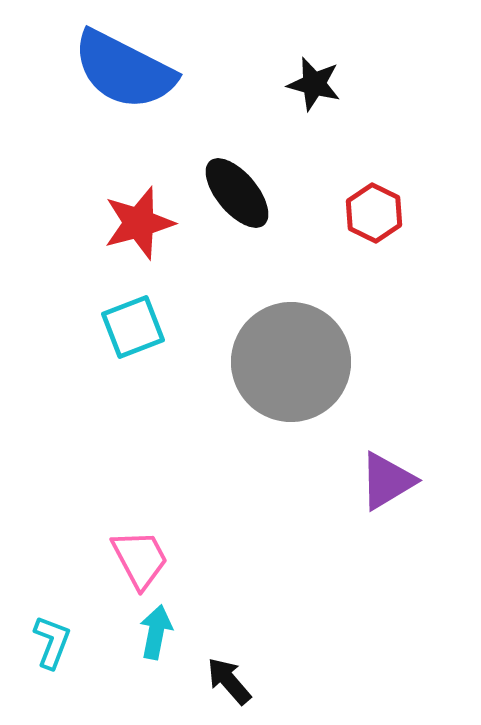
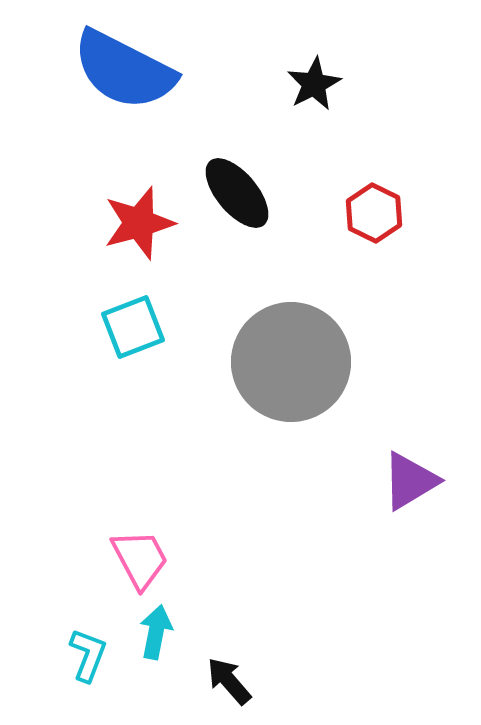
black star: rotated 30 degrees clockwise
purple triangle: moved 23 px right
cyan L-shape: moved 36 px right, 13 px down
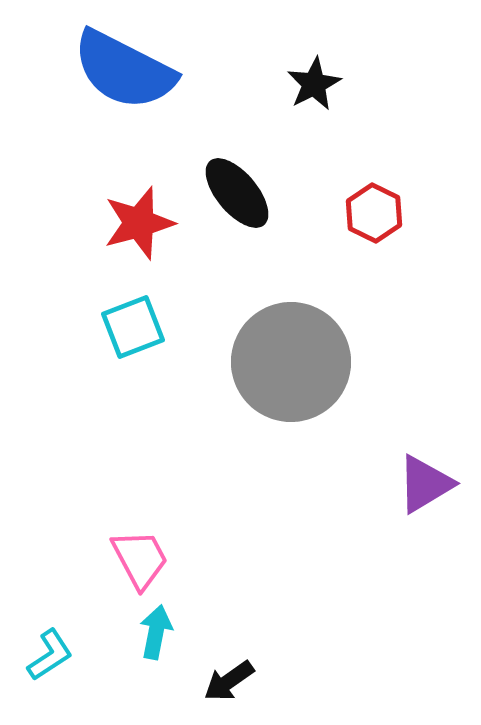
purple triangle: moved 15 px right, 3 px down
cyan L-shape: moved 38 px left; rotated 36 degrees clockwise
black arrow: rotated 84 degrees counterclockwise
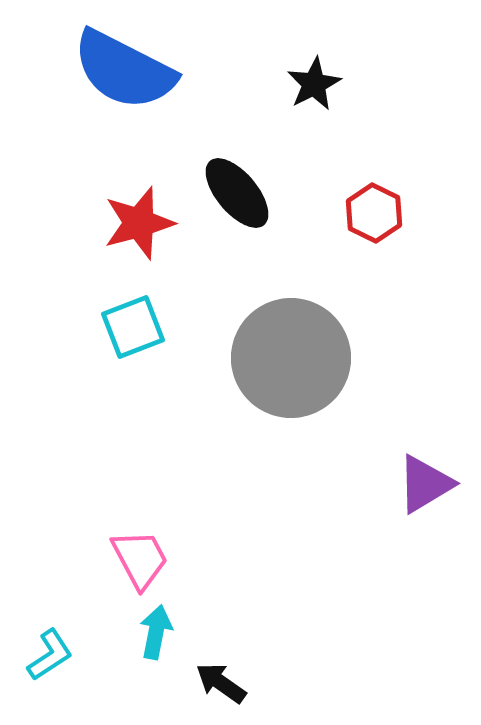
gray circle: moved 4 px up
black arrow: moved 8 px left, 2 px down; rotated 70 degrees clockwise
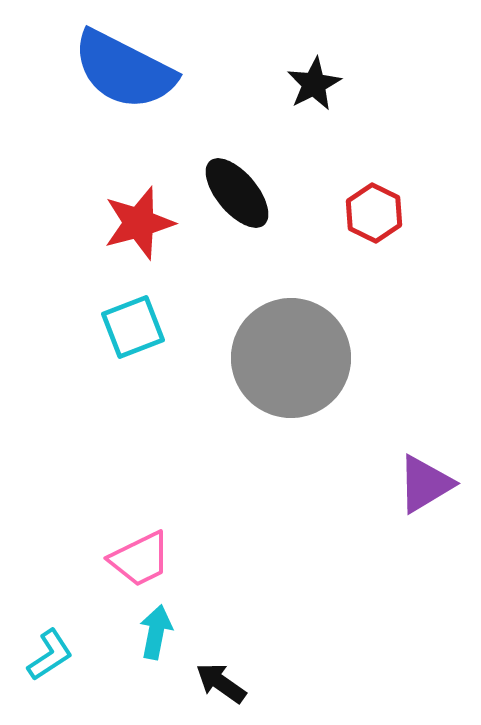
pink trapezoid: rotated 92 degrees clockwise
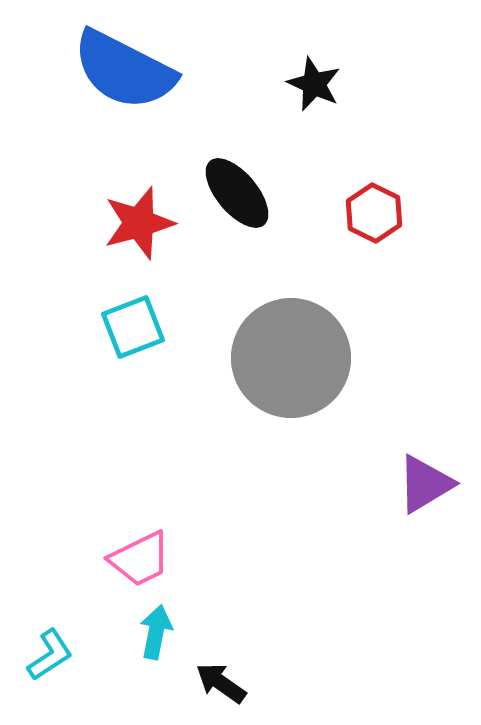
black star: rotated 20 degrees counterclockwise
